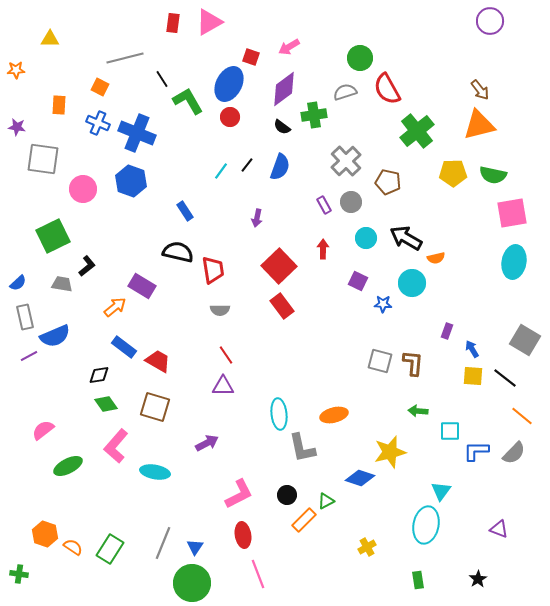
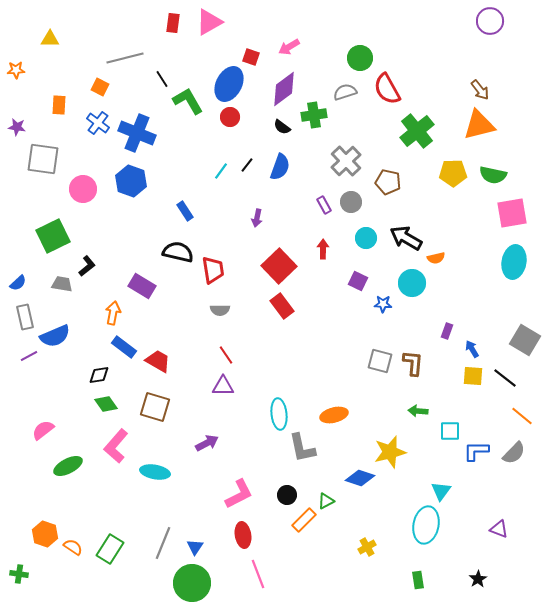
blue cross at (98, 123): rotated 15 degrees clockwise
orange arrow at (115, 307): moved 2 px left, 6 px down; rotated 40 degrees counterclockwise
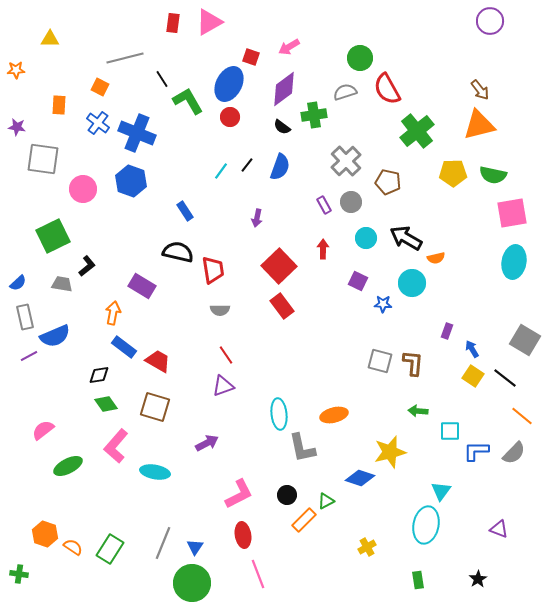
yellow square at (473, 376): rotated 30 degrees clockwise
purple triangle at (223, 386): rotated 20 degrees counterclockwise
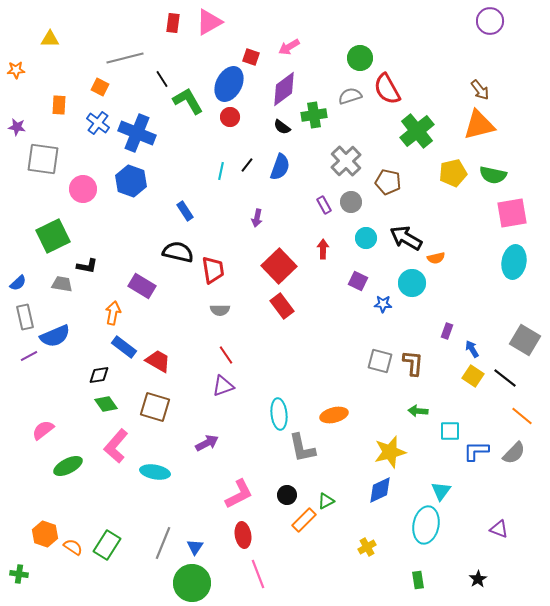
gray semicircle at (345, 92): moved 5 px right, 4 px down
cyan line at (221, 171): rotated 24 degrees counterclockwise
yellow pentagon at (453, 173): rotated 12 degrees counterclockwise
black L-shape at (87, 266): rotated 50 degrees clockwise
blue diamond at (360, 478): moved 20 px right, 12 px down; rotated 44 degrees counterclockwise
green rectangle at (110, 549): moved 3 px left, 4 px up
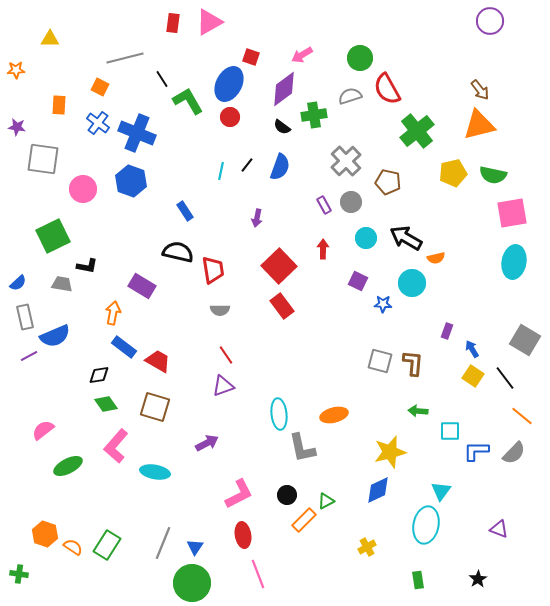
pink arrow at (289, 47): moved 13 px right, 8 px down
black line at (505, 378): rotated 15 degrees clockwise
blue diamond at (380, 490): moved 2 px left
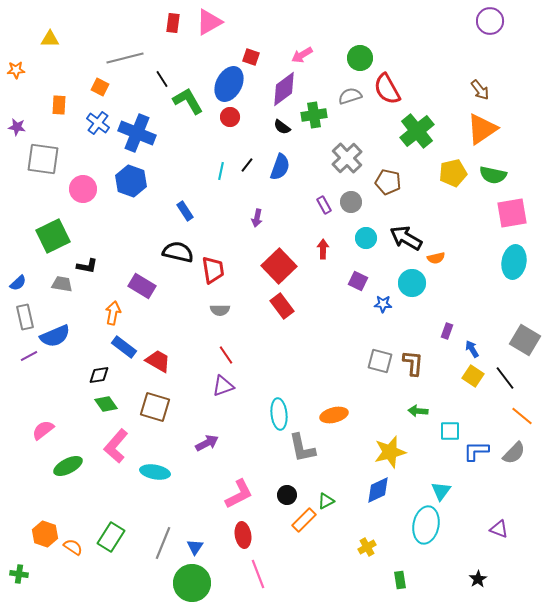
orange triangle at (479, 125): moved 3 px right, 4 px down; rotated 20 degrees counterclockwise
gray cross at (346, 161): moved 1 px right, 3 px up
green rectangle at (107, 545): moved 4 px right, 8 px up
green rectangle at (418, 580): moved 18 px left
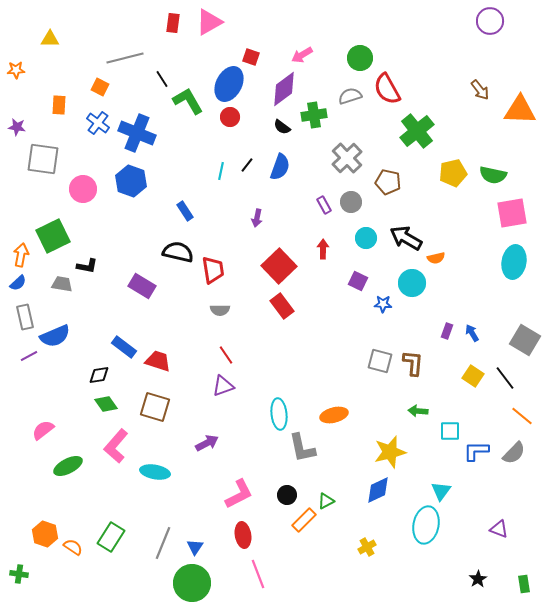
orange triangle at (482, 129): moved 38 px right, 19 px up; rotated 36 degrees clockwise
orange arrow at (113, 313): moved 92 px left, 58 px up
blue arrow at (472, 349): moved 16 px up
red trapezoid at (158, 361): rotated 12 degrees counterclockwise
green rectangle at (400, 580): moved 124 px right, 4 px down
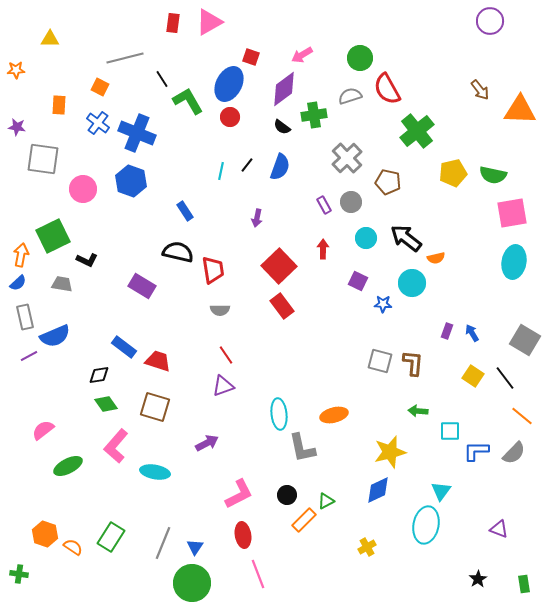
black arrow at (406, 238): rotated 8 degrees clockwise
black L-shape at (87, 266): moved 6 px up; rotated 15 degrees clockwise
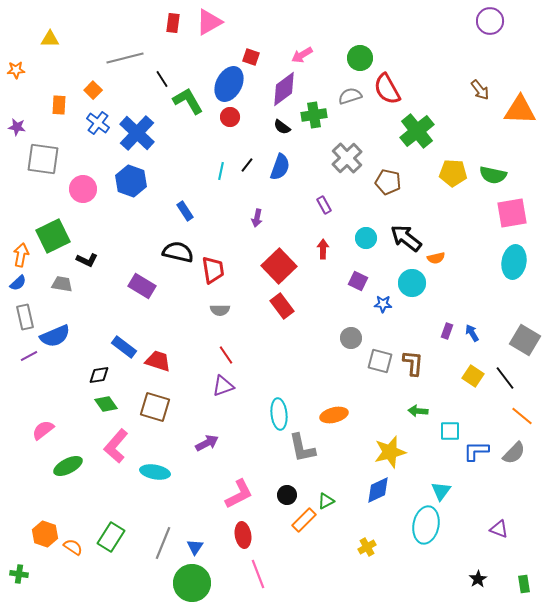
orange square at (100, 87): moved 7 px left, 3 px down; rotated 18 degrees clockwise
blue cross at (137, 133): rotated 21 degrees clockwise
yellow pentagon at (453, 173): rotated 16 degrees clockwise
gray circle at (351, 202): moved 136 px down
